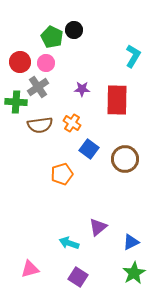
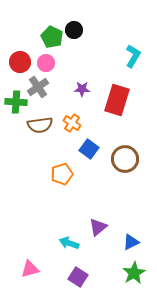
red rectangle: rotated 16 degrees clockwise
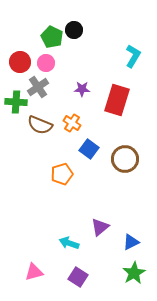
brown semicircle: rotated 30 degrees clockwise
purple triangle: moved 2 px right
pink triangle: moved 4 px right, 3 px down
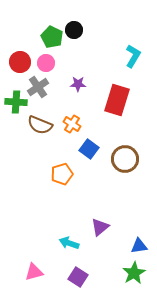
purple star: moved 4 px left, 5 px up
orange cross: moved 1 px down
blue triangle: moved 8 px right, 4 px down; rotated 18 degrees clockwise
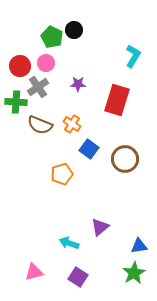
red circle: moved 4 px down
